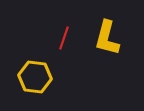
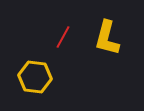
red line: moved 1 px left, 1 px up; rotated 10 degrees clockwise
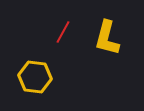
red line: moved 5 px up
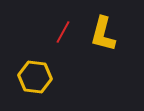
yellow L-shape: moved 4 px left, 4 px up
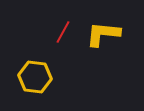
yellow L-shape: rotated 81 degrees clockwise
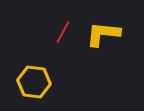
yellow hexagon: moved 1 px left, 5 px down
